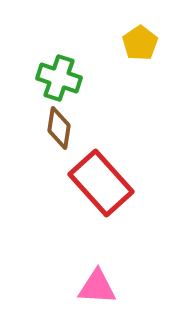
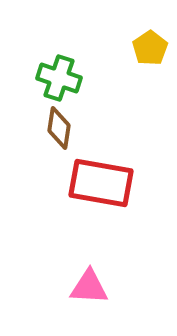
yellow pentagon: moved 10 px right, 5 px down
red rectangle: rotated 38 degrees counterclockwise
pink triangle: moved 8 px left
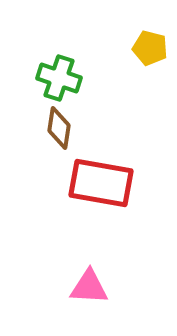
yellow pentagon: rotated 24 degrees counterclockwise
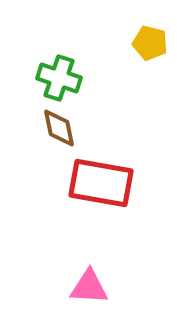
yellow pentagon: moved 5 px up
brown diamond: rotated 21 degrees counterclockwise
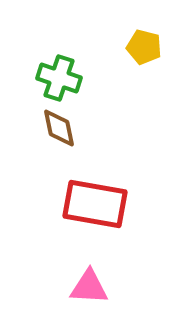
yellow pentagon: moved 6 px left, 4 px down
red rectangle: moved 6 px left, 21 px down
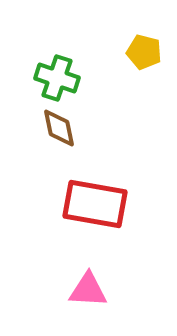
yellow pentagon: moved 5 px down
green cross: moved 2 px left
pink triangle: moved 1 px left, 3 px down
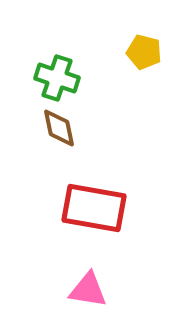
red rectangle: moved 1 px left, 4 px down
pink triangle: rotated 6 degrees clockwise
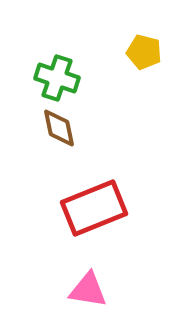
red rectangle: rotated 32 degrees counterclockwise
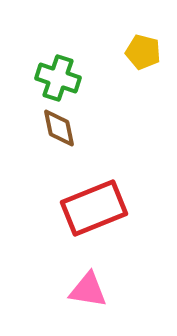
yellow pentagon: moved 1 px left
green cross: moved 1 px right
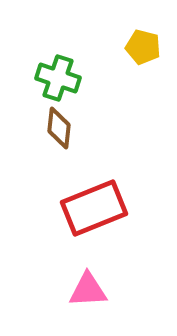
yellow pentagon: moved 5 px up
brown diamond: rotated 18 degrees clockwise
pink triangle: rotated 12 degrees counterclockwise
